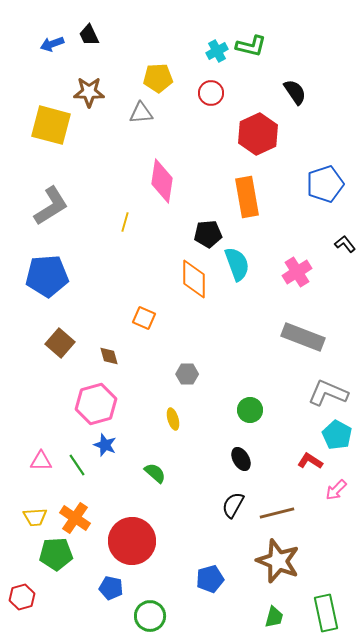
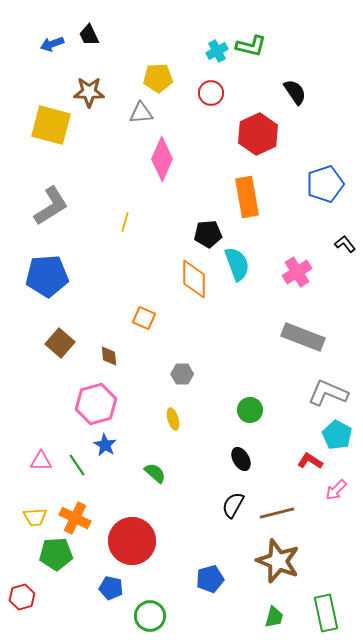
pink diamond at (162, 181): moved 22 px up; rotated 15 degrees clockwise
brown diamond at (109, 356): rotated 10 degrees clockwise
gray hexagon at (187, 374): moved 5 px left
blue star at (105, 445): rotated 10 degrees clockwise
orange cross at (75, 518): rotated 8 degrees counterclockwise
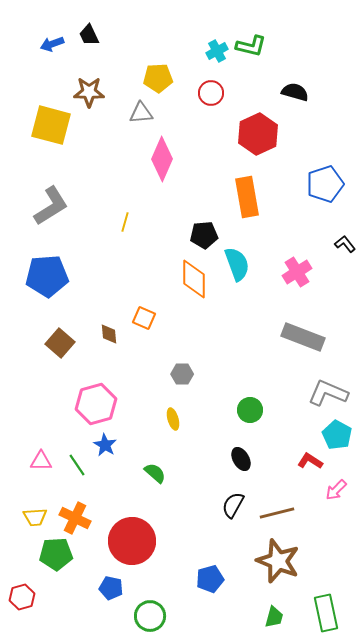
black semicircle at (295, 92): rotated 40 degrees counterclockwise
black pentagon at (208, 234): moved 4 px left, 1 px down
brown diamond at (109, 356): moved 22 px up
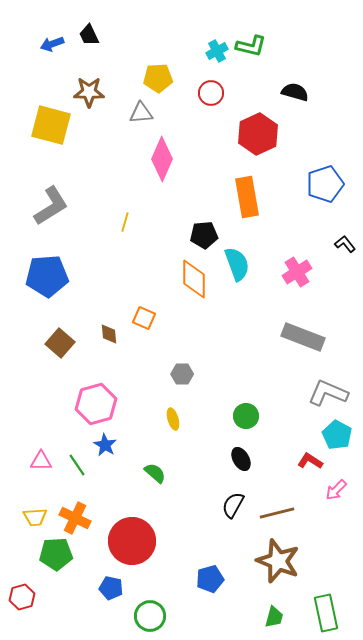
green circle at (250, 410): moved 4 px left, 6 px down
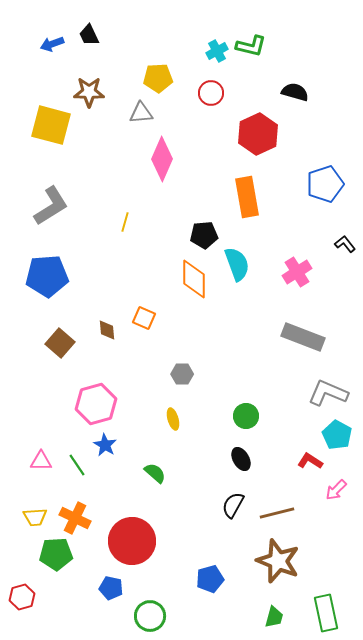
brown diamond at (109, 334): moved 2 px left, 4 px up
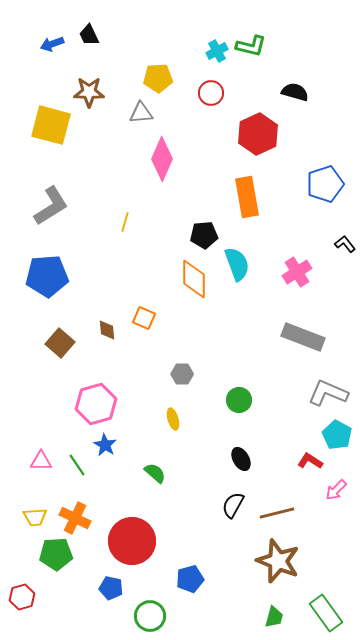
green circle at (246, 416): moved 7 px left, 16 px up
blue pentagon at (210, 579): moved 20 px left
green rectangle at (326, 613): rotated 24 degrees counterclockwise
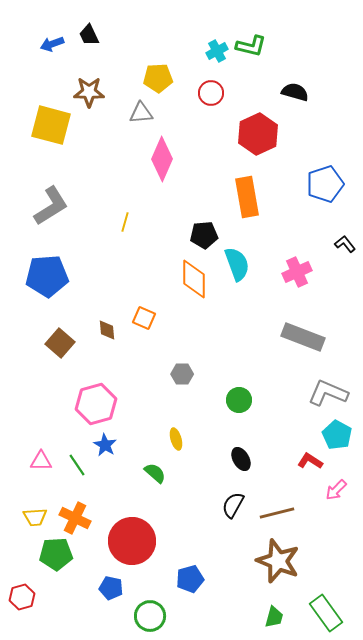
pink cross at (297, 272): rotated 8 degrees clockwise
yellow ellipse at (173, 419): moved 3 px right, 20 px down
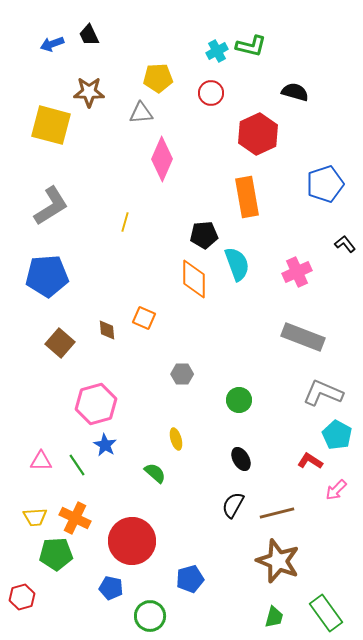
gray L-shape at (328, 393): moved 5 px left
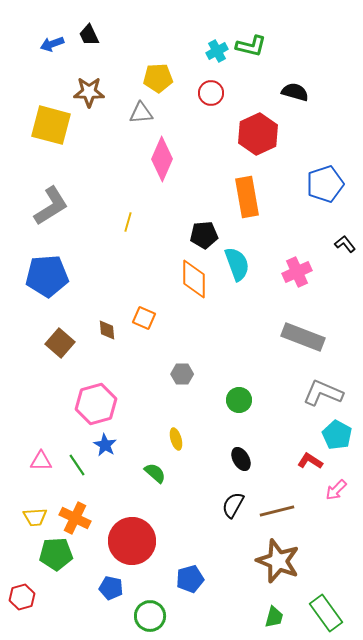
yellow line at (125, 222): moved 3 px right
brown line at (277, 513): moved 2 px up
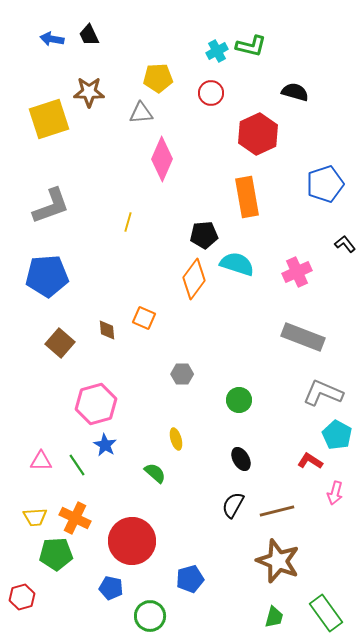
blue arrow at (52, 44): moved 5 px up; rotated 30 degrees clockwise
yellow square at (51, 125): moved 2 px left, 6 px up; rotated 33 degrees counterclockwise
gray L-shape at (51, 206): rotated 12 degrees clockwise
cyan semicircle at (237, 264): rotated 52 degrees counterclockwise
orange diamond at (194, 279): rotated 36 degrees clockwise
pink arrow at (336, 490): moved 1 px left, 3 px down; rotated 30 degrees counterclockwise
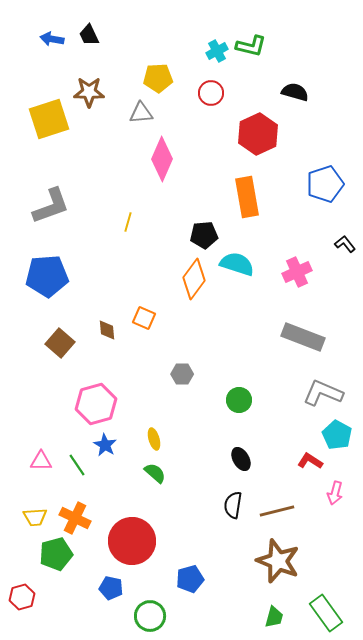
yellow ellipse at (176, 439): moved 22 px left
black semicircle at (233, 505): rotated 20 degrees counterclockwise
green pentagon at (56, 554): rotated 12 degrees counterclockwise
